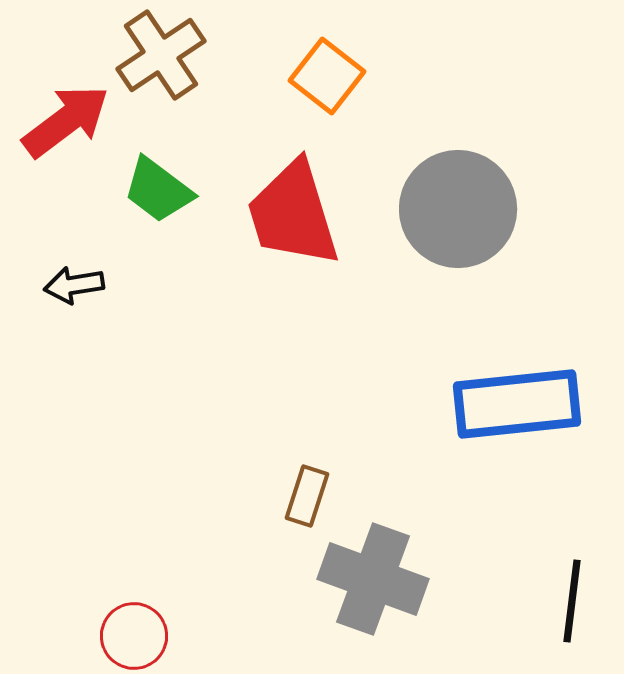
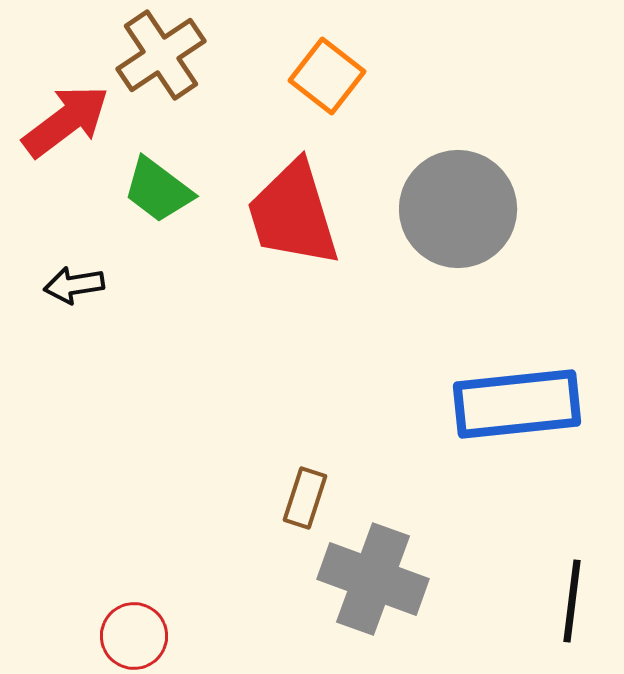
brown rectangle: moved 2 px left, 2 px down
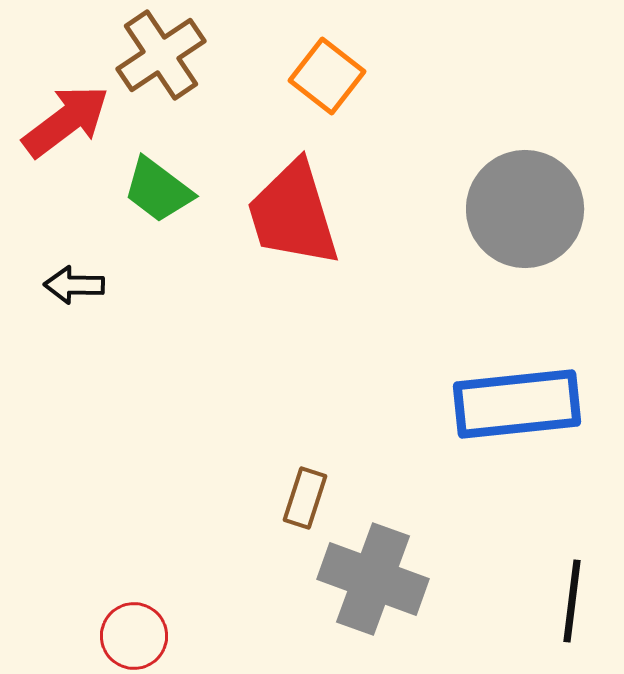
gray circle: moved 67 px right
black arrow: rotated 10 degrees clockwise
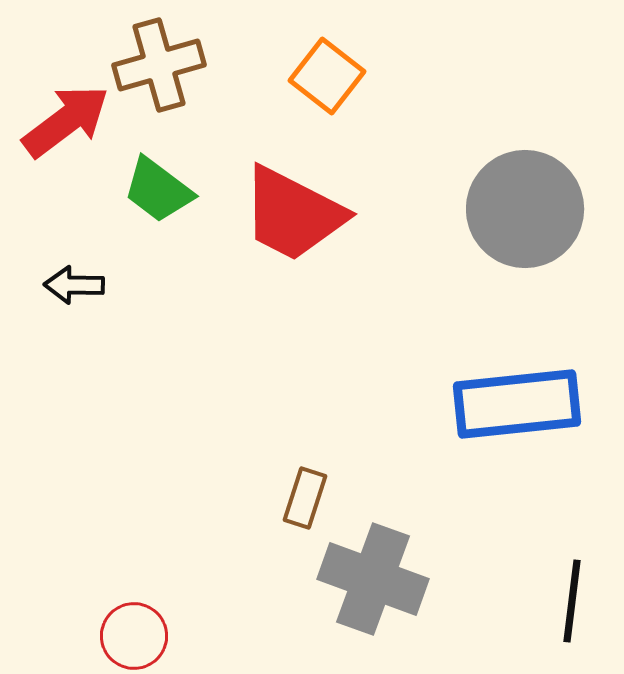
brown cross: moved 2 px left, 10 px down; rotated 18 degrees clockwise
red trapezoid: rotated 46 degrees counterclockwise
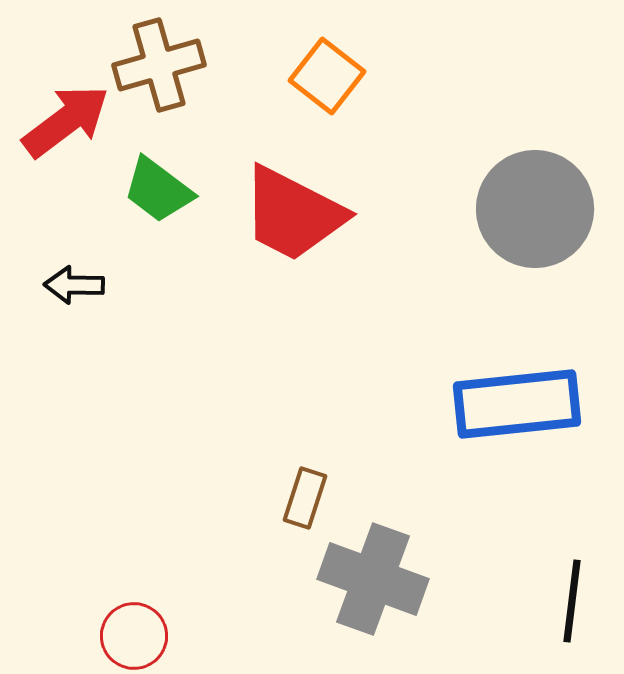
gray circle: moved 10 px right
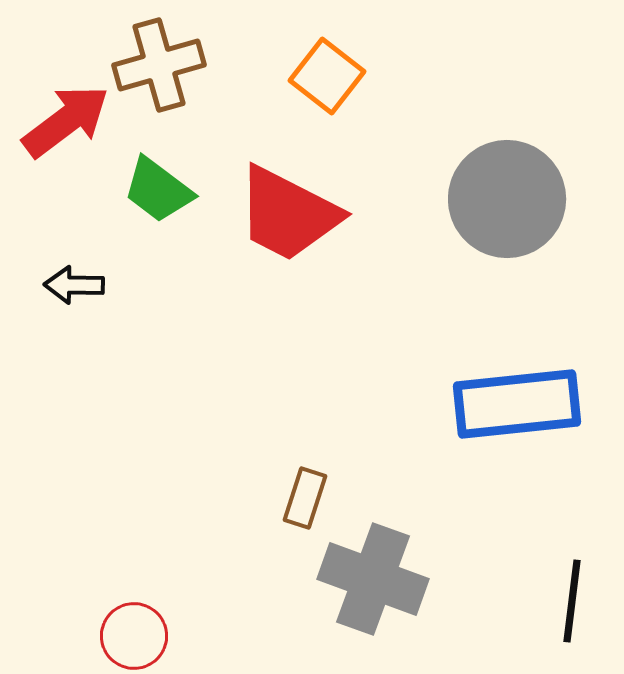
gray circle: moved 28 px left, 10 px up
red trapezoid: moved 5 px left
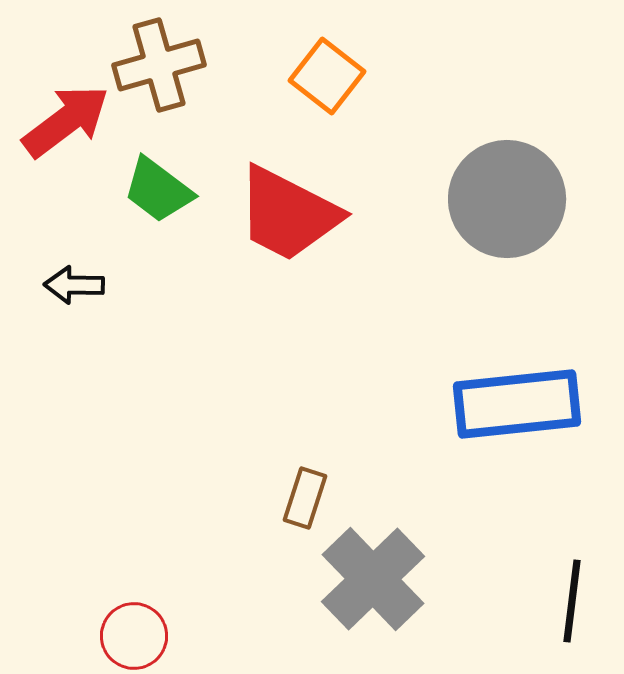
gray cross: rotated 26 degrees clockwise
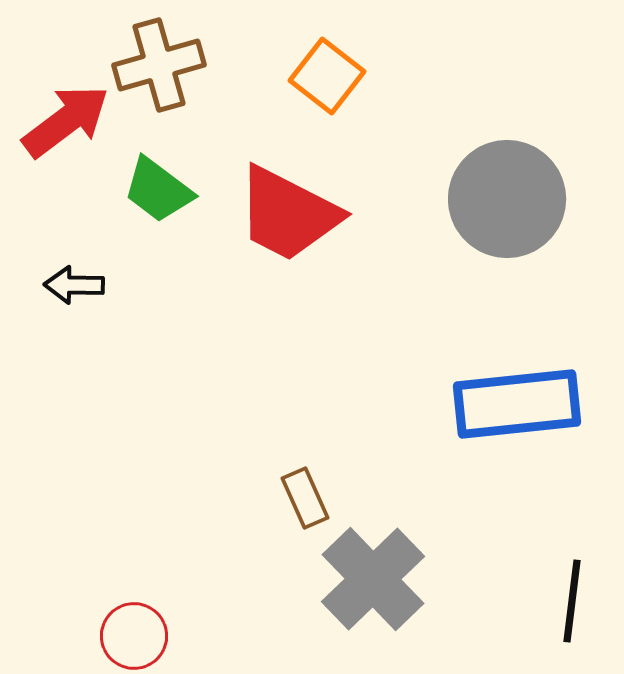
brown rectangle: rotated 42 degrees counterclockwise
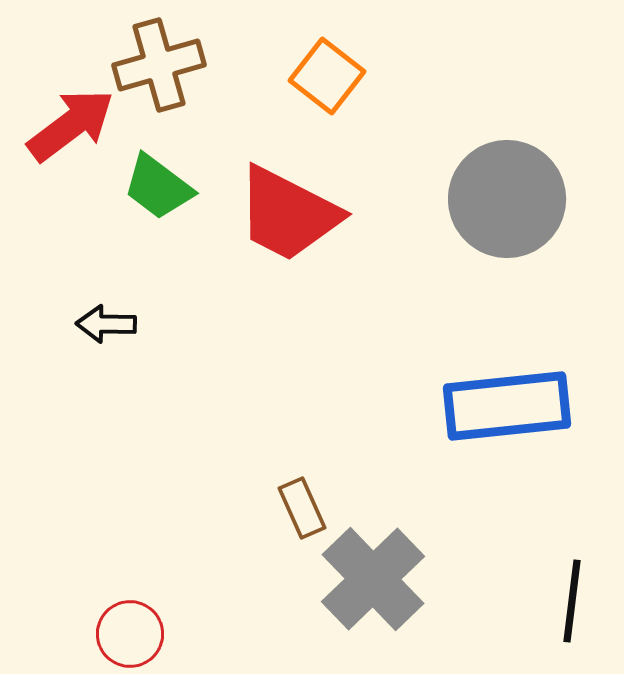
red arrow: moved 5 px right, 4 px down
green trapezoid: moved 3 px up
black arrow: moved 32 px right, 39 px down
blue rectangle: moved 10 px left, 2 px down
brown rectangle: moved 3 px left, 10 px down
red circle: moved 4 px left, 2 px up
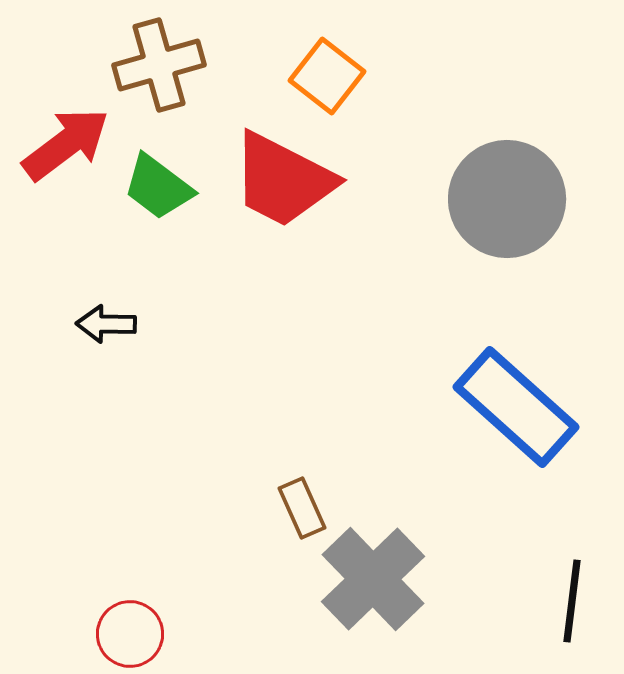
red arrow: moved 5 px left, 19 px down
red trapezoid: moved 5 px left, 34 px up
blue rectangle: moved 9 px right, 1 px down; rotated 48 degrees clockwise
